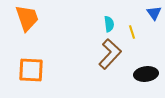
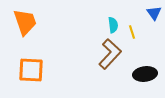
orange trapezoid: moved 2 px left, 4 px down
cyan semicircle: moved 4 px right, 1 px down
black ellipse: moved 1 px left
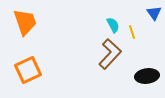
cyan semicircle: rotated 21 degrees counterclockwise
orange square: moved 3 px left; rotated 28 degrees counterclockwise
black ellipse: moved 2 px right, 2 px down
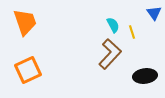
black ellipse: moved 2 px left
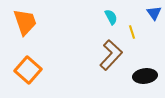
cyan semicircle: moved 2 px left, 8 px up
brown L-shape: moved 1 px right, 1 px down
orange square: rotated 24 degrees counterclockwise
